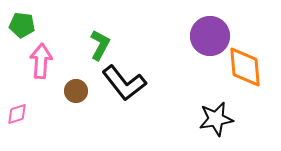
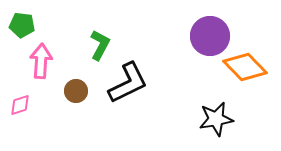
orange diamond: rotated 39 degrees counterclockwise
black L-shape: moved 4 px right; rotated 78 degrees counterclockwise
pink diamond: moved 3 px right, 9 px up
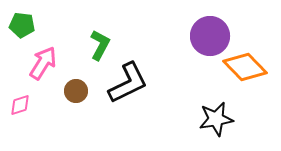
pink arrow: moved 2 px right, 2 px down; rotated 28 degrees clockwise
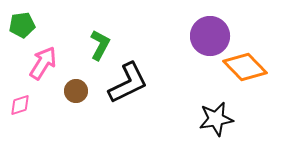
green pentagon: rotated 15 degrees counterclockwise
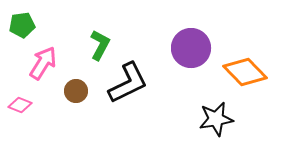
purple circle: moved 19 px left, 12 px down
orange diamond: moved 5 px down
pink diamond: rotated 40 degrees clockwise
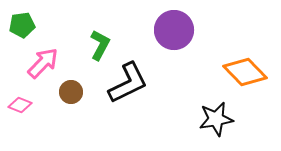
purple circle: moved 17 px left, 18 px up
pink arrow: rotated 12 degrees clockwise
brown circle: moved 5 px left, 1 px down
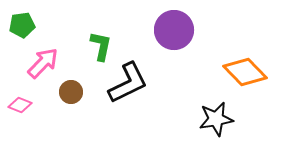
green L-shape: moved 1 px right, 1 px down; rotated 16 degrees counterclockwise
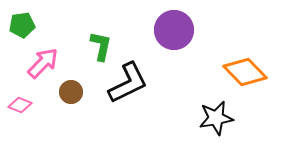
black star: moved 1 px up
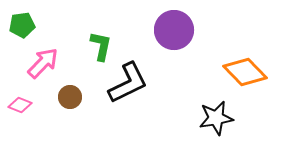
brown circle: moved 1 px left, 5 px down
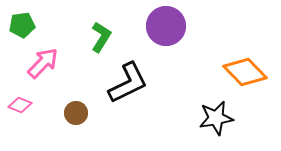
purple circle: moved 8 px left, 4 px up
green L-shape: moved 9 px up; rotated 20 degrees clockwise
brown circle: moved 6 px right, 16 px down
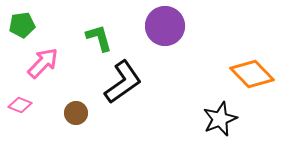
purple circle: moved 1 px left
green L-shape: moved 2 px left, 1 px down; rotated 48 degrees counterclockwise
orange diamond: moved 7 px right, 2 px down
black L-shape: moved 5 px left, 1 px up; rotated 9 degrees counterclockwise
black star: moved 4 px right, 1 px down; rotated 12 degrees counterclockwise
